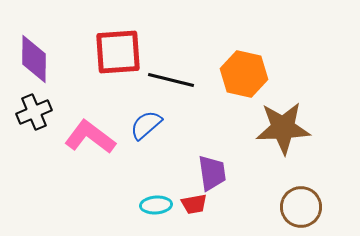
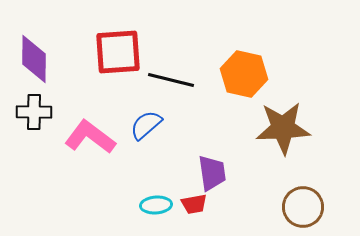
black cross: rotated 24 degrees clockwise
brown circle: moved 2 px right
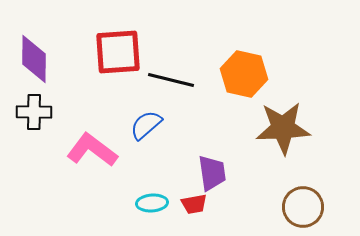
pink L-shape: moved 2 px right, 13 px down
cyan ellipse: moved 4 px left, 2 px up
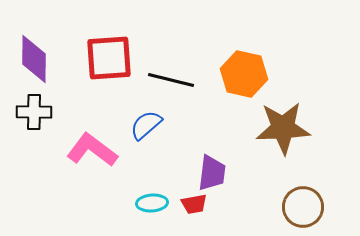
red square: moved 9 px left, 6 px down
purple trapezoid: rotated 15 degrees clockwise
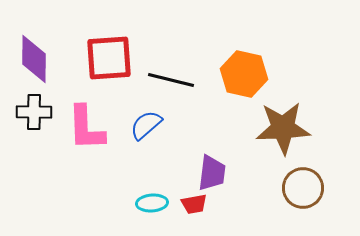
pink L-shape: moved 6 px left, 22 px up; rotated 129 degrees counterclockwise
brown circle: moved 19 px up
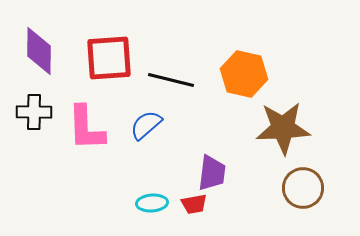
purple diamond: moved 5 px right, 8 px up
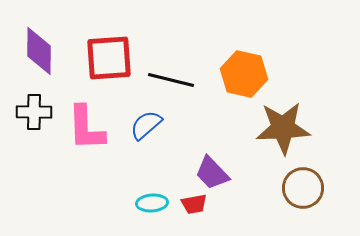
purple trapezoid: rotated 129 degrees clockwise
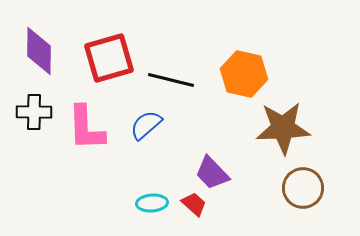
red square: rotated 12 degrees counterclockwise
red trapezoid: rotated 128 degrees counterclockwise
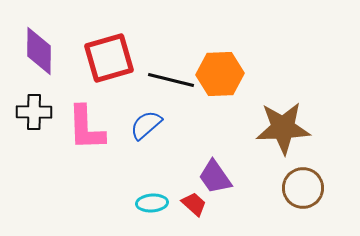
orange hexagon: moved 24 px left; rotated 15 degrees counterclockwise
purple trapezoid: moved 3 px right, 4 px down; rotated 9 degrees clockwise
